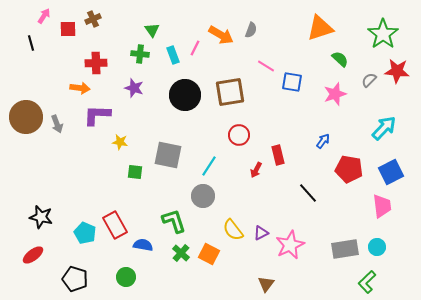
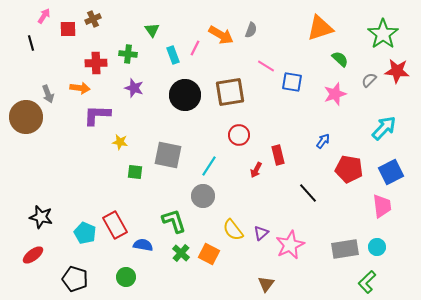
green cross at (140, 54): moved 12 px left
gray arrow at (57, 124): moved 9 px left, 30 px up
purple triangle at (261, 233): rotated 14 degrees counterclockwise
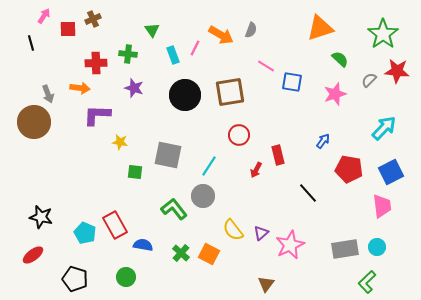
brown circle at (26, 117): moved 8 px right, 5 px down
green L-shape at (174, 221): moved 12 px up; rotated 20 degrees counterclockwise
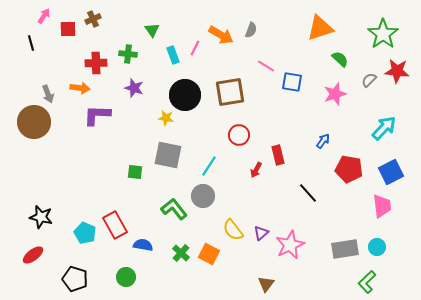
yellow star at (120, 142): moved 46 px right, 24 px up
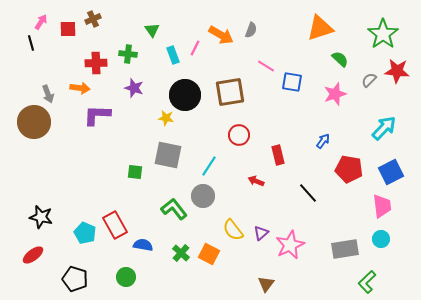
pink arrow at (44, 16): moved 3 px left, 6 px down
red arrow at (256, 170): moved 11 px down; rotated 84 degrees clockwise
cyan circle at (377, 247): moved 4 px right, 8 px up
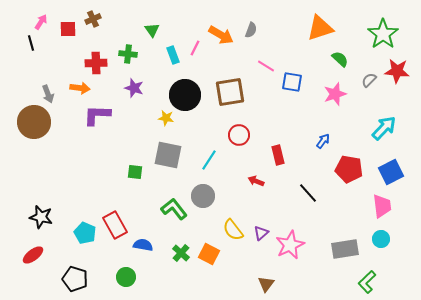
cyan line at (209, 166): moved 6 px up
